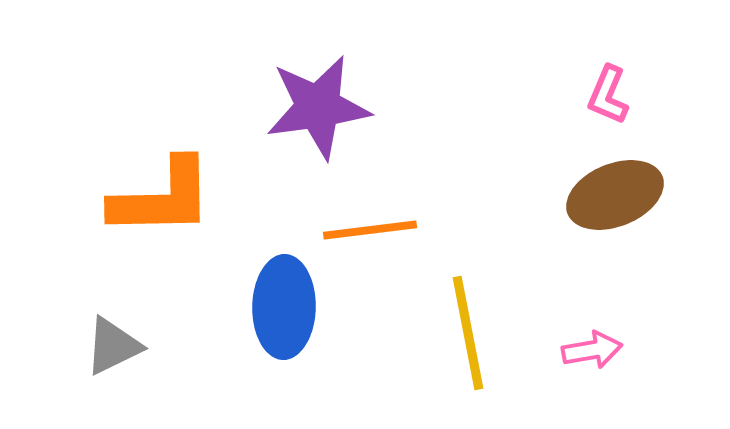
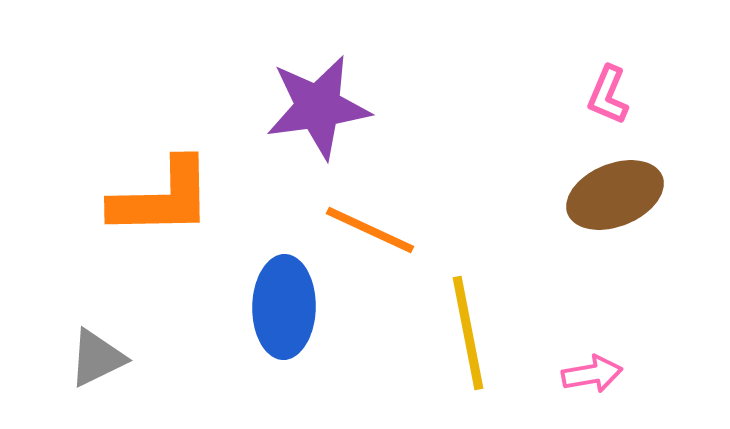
orange line: rotated 32 degrees clockwise
gray triangle: moved 16 px left, 12 px down
pink arrow: moved 24 px down
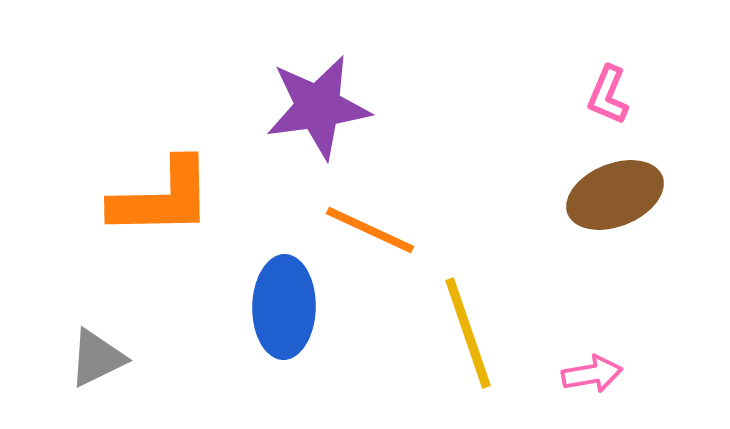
yellow line: rotated 8 degrees counterclockwise
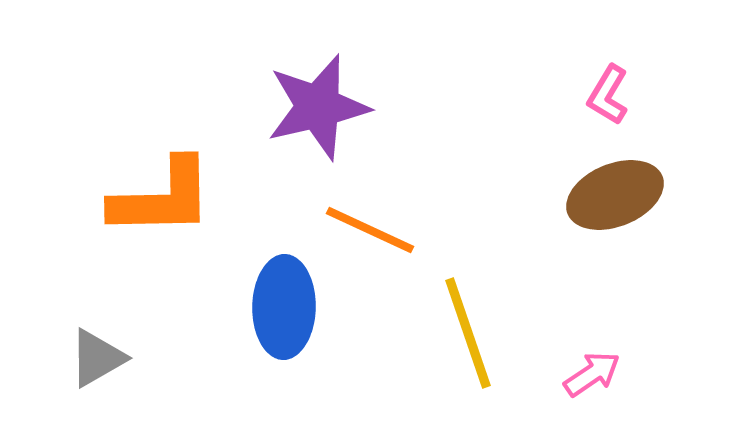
pink L-shape: rotated 8 degrees clockwise
purple star: rotated 5 degrees counterclockwise
gray triangle: rotated 4 degrees counterclockwise
pink arrow: rotated 24 degrees counterclockwise
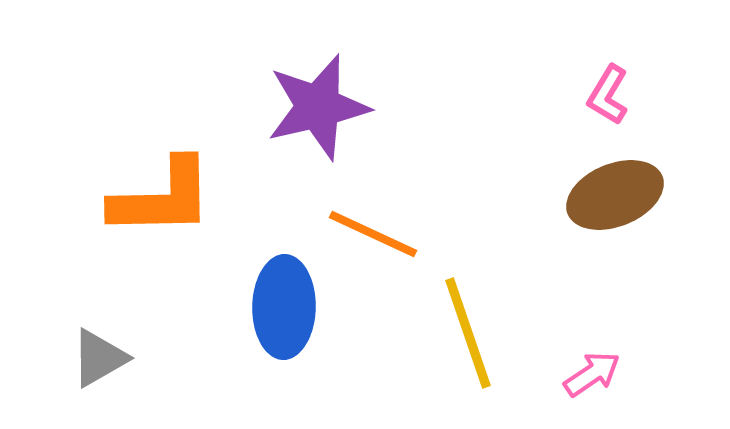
orange line: moved 3 px right, 4 px down
gray triangle: moved 2 px right
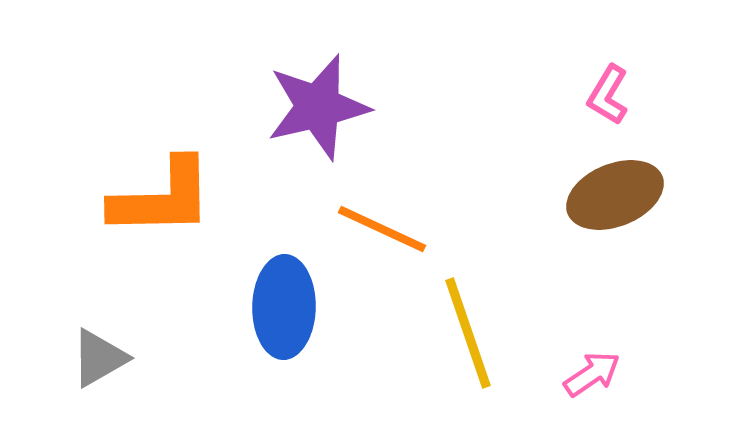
orange line: moved 9 px right, 5 px up
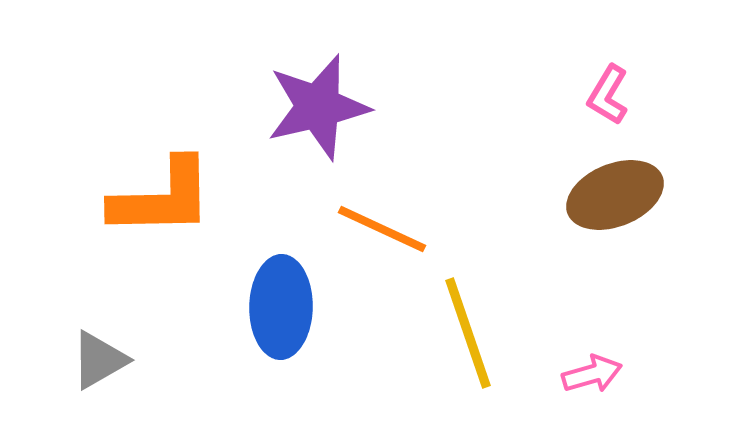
blue ellipse: moved 3 px left
gray triangle: moved 2 px down
pink arrow: rotated 18 degrees clockwise
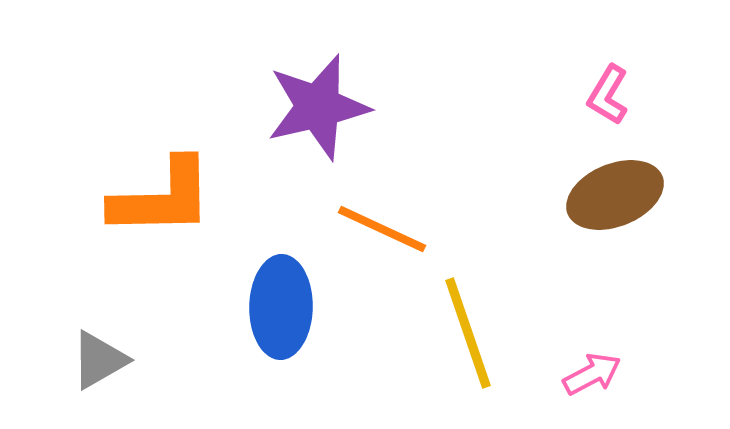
pink arrow: rotated 12 degrees counterclockwise
